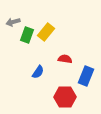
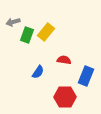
red semicircle: moved 1 px left, 1 px down
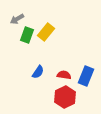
gray arrow: moved 4 px right, 3 px up; rotated 16 degrees counterclockwise
red semicircle: moved 15 px down
red hexagon: rotated 25 degrees counterclockwise
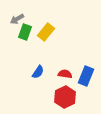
green rectangle: moved 2 px left, 3 px up
red semicircle: moved 1 px right, 1 px up
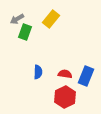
yellow rectangle: moved 5 px right, 13 px up
blue semicircle: rotated 32 degrees counterclockwise
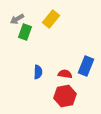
blue rectangle: moved 10 px up
red hexagon: moved 1 px up; rotated 15 degrees clockwise
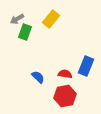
blue semicircle: moved 5 px down; rotated 48 degrees counterclockwise
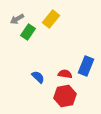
green rectangle: moved 3 px right; rotated 14 degrees clockwise
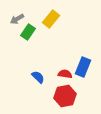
blue rectangle: moved 3 px left, 1 px down
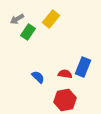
red hexagon: moved 4 px down
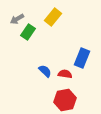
yellow rectangle: moved 2 px right, 2 px up
blue rectangle: moved 1 px left, 9 px up
blue semicircle: moved 7 px right, 6 px up
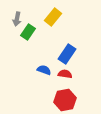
gray arrow: rotated 48 degrees counterclockwise
blue rectangle: moved 15 px left, 4 px up; rotated 12 degrees clockwise
blue semicircle: moved 1 px left, 1 px up; rotated 24 degrees counterclockwise
